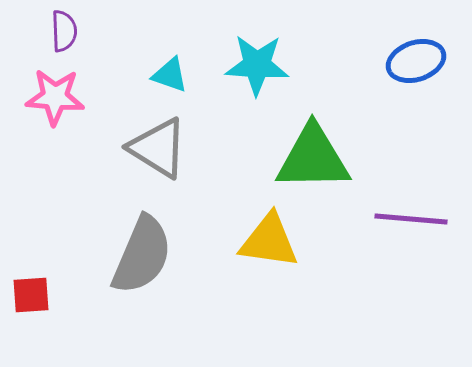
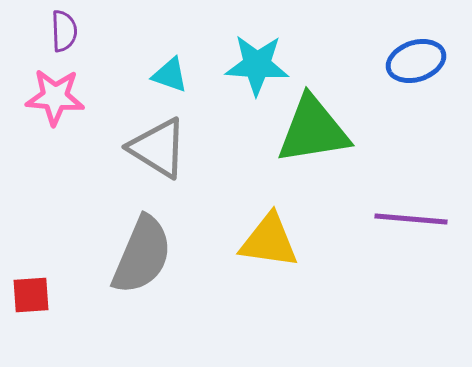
green triangle: moved 28 px up; rotated 8 degrees counterclockwise
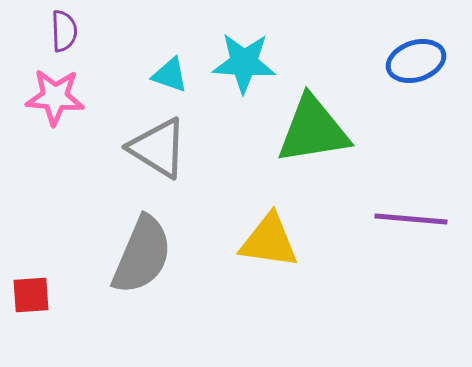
cyan star: moved 13 px left, 2 px up
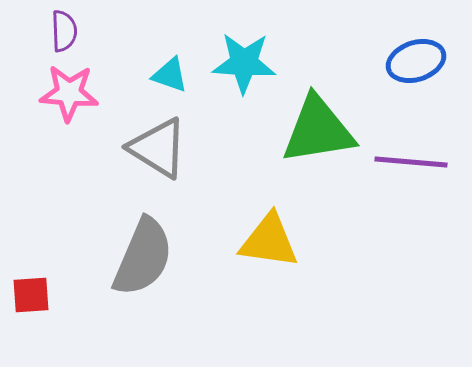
pink star: moved 14 px right, 4 px up
green triangle: moved 5 px right
purple line: moved 57 px up
gray semicircle: moved 1 px right, 2 px down
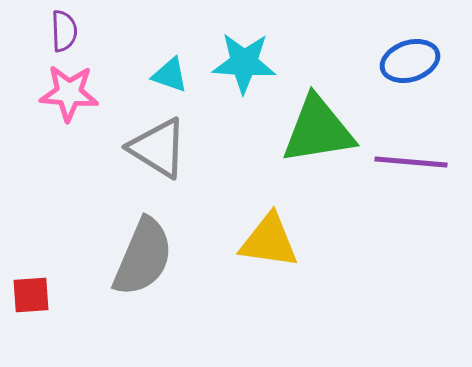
blue ellipse: moved 6 px left
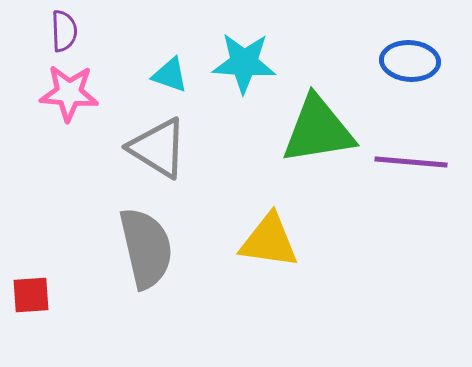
blue ellipse: rotated 22 degrees clockwise
gray semicircle: moved 3 px right, 9 px up; rotated 36 degrees counterclockwise
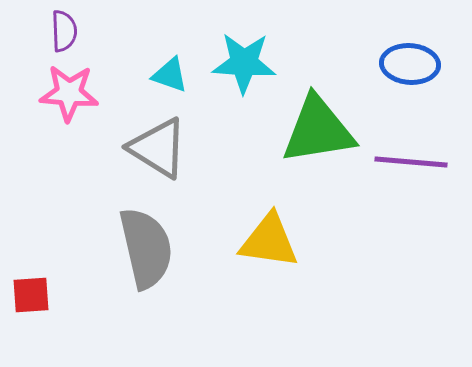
blue ellipse: moved 3 px down
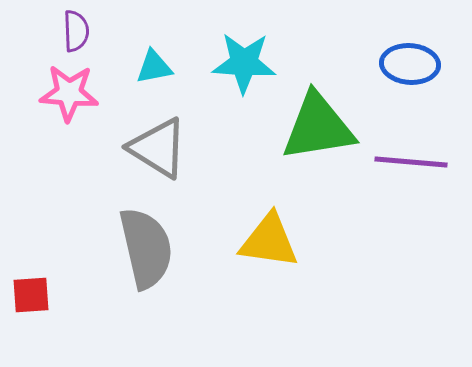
purple semicircle: moved 12 px right
cyan triangle: moved 16 px left, 8 px up; rotated 30 degrees counterclockwise
green triangle: moved 3 px up
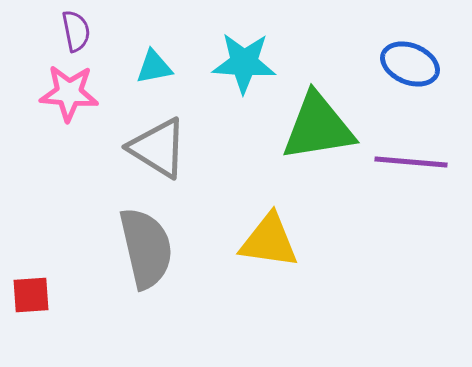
purple semicircle: rotated 9 degrees counterclockwise
blue ellipse: rotated 18 degrees clockwise
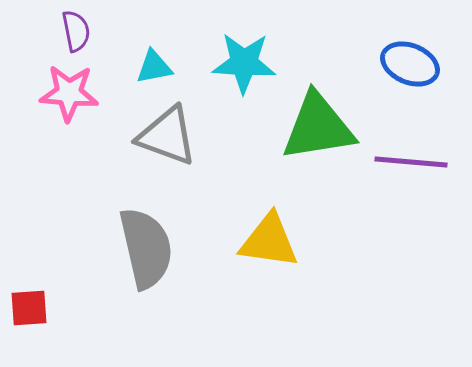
gray triangle: moved 9 px right, 12 px up; rotated 12 degrees counterclockwise
red square: moved 2 px left, 13 px down
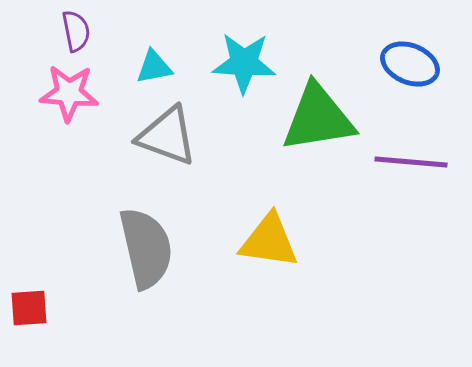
green triangle: moved 9 px up
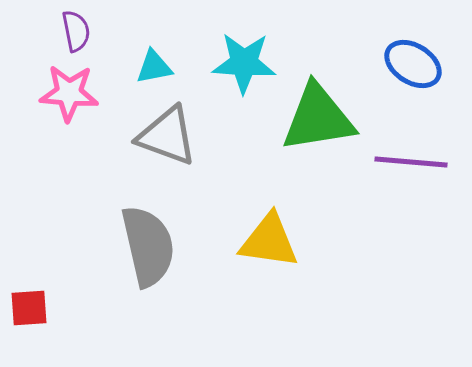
blue ellipse: moved 3 px right; rotated 10 degrees clockwise
gray semicircle: moved 2 px right, 2 px up
